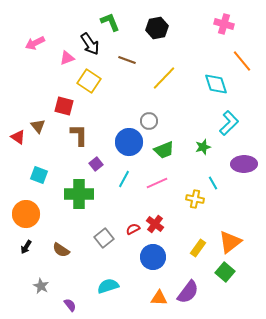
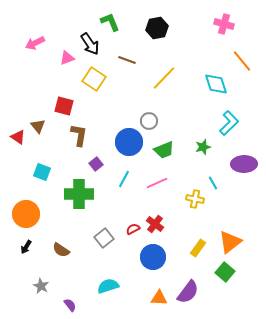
yellow square at (89, 81): moved 5 px right, 2 px up
brown L-shape at (79, 135): rotated 10 degrees clockwise
cyan square at (39, 175): moved 3 px right, 3 px up
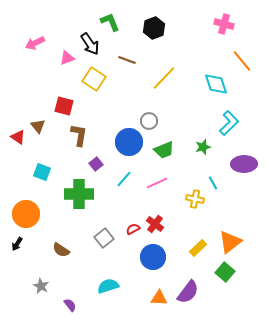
black hexagon at (157, 28): moved 3 px left; rotated 10 degrees counterclockwise
cyan line at (124, 179): rotated 12 degrees clockwise
black arrow at (26, 247): moved 9 px left, 3 px up
yellow rectangle at (198, 248): rotated 12 degrees clockwise
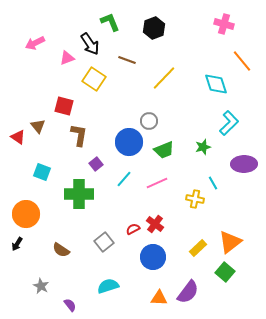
gray square at (104, 238): moved 4 px down
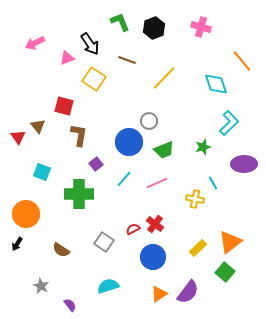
green L-shape at (110, 22): moved 10 px right
pink cross at (224, 24): moved 23 px left, 3 px down
red triangle at (18, 137): rotated 21 degrees clockwise
gray square at (104, 242): rotated 18 degrees counterclockwise
orange triangle at (159, 298): moved 4 px up; rotated 36 degrees counterclockwise
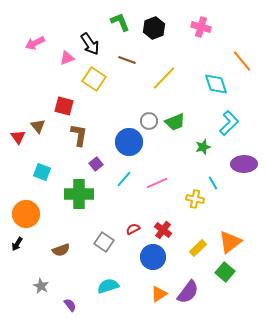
green trapezoid at (164, 150): moved 11 px right, 28 px up
red cross at (155, 224): moved 8 px right, 6 px down
brown semicircle at (61, 250): rotated 54 degrees counterclockwise
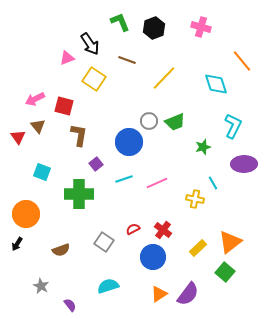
pink arrow at (35, 43): moved 56 px down
cyan L-shape at (229, 123): moved 4 px right, 3 px down; rotated 20 degrees counterclockwise
cyan line at (124, 179): rotated 30 degrees clockwise
purple semicircle at (188, 292): moved 2 px down
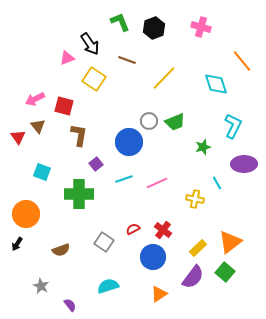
cyan line at (213, 183): moved 4 px right
purple semicircle at (188, 294): moved 5 px right, 17 px up
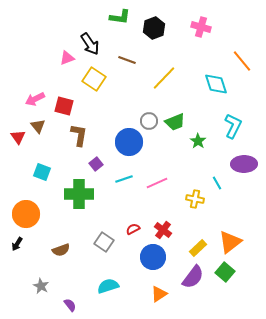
green L-shape at (120, 22): moved 5 px up; rotated 120 degrees clockwise
green star at (203, 147): moved 5 px left, 6 px up; rotated 21 degrees counterclockwise
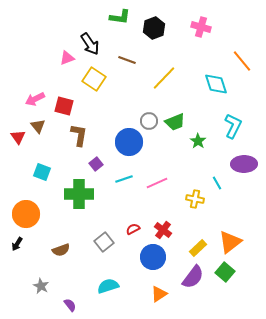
gray square at (104, 242): rotated 18 degrees clockwise
